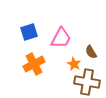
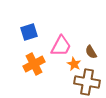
pink trapezoid: moved 8 px down
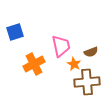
blue square: moved 14 px left
pink trapezoid: rotated 40 degrees counterclockwise
brown semicircle: rotated 80 degrees counterclockwise
brown cross: rotated 15 degrees counterclockwise
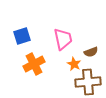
blue square: moved 7 px right, 4 px down
pink trapezoid: moved 2 px right, 7 px up
brown cross: moved 1 px right
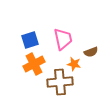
blue square: moved 8 px right, 4 px down
orange star: rotated 16 degrees counterclockwise
brown cross: moved 28 px left
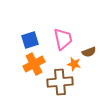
brown semicircle: moved 2 px left
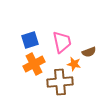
pink trapezoid: moved 1 px left, 3 px down
